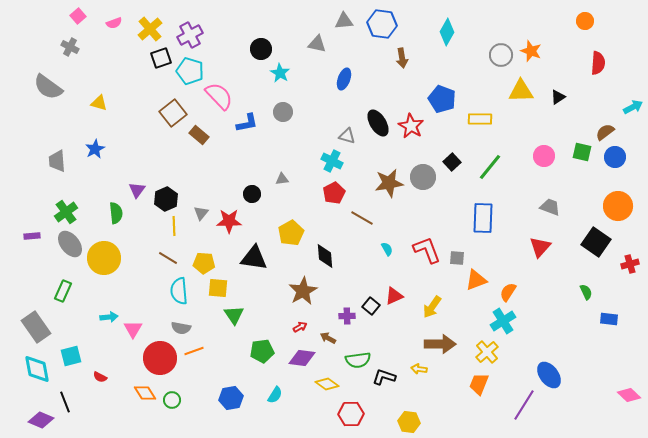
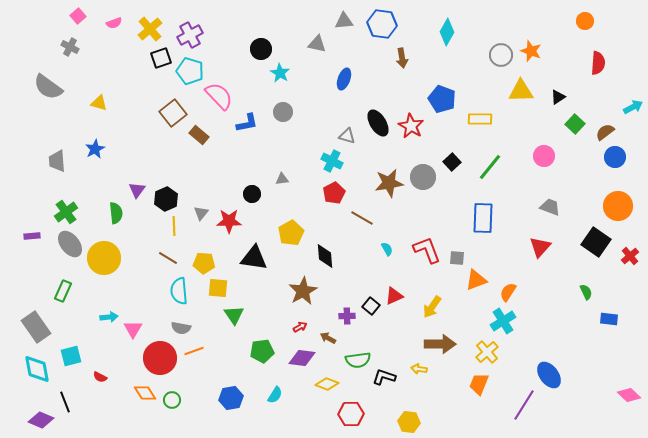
green square at (582, 152): moved 7 px left, 28 px up; rotated 30 degrees clockwise
red cross at (630, 264): moved 8 px up; rotated 24 degrees counterclockwise
yellow diamond at (327, 384): rotated 15 degrees counterclockwise
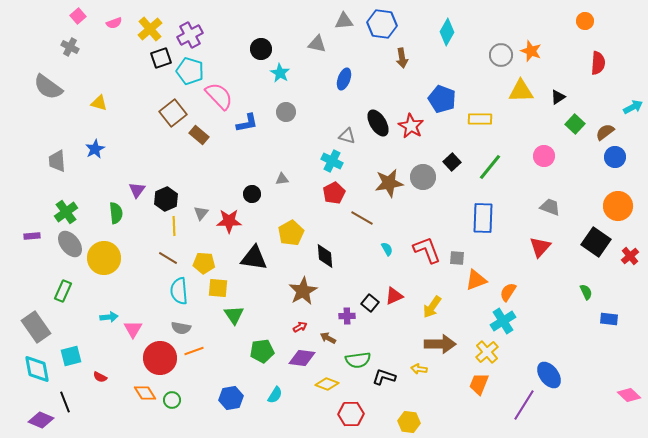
gray circle at (283, 112): moved 3 px right
black square at (371, 306): moved 1 px left, 3 px up
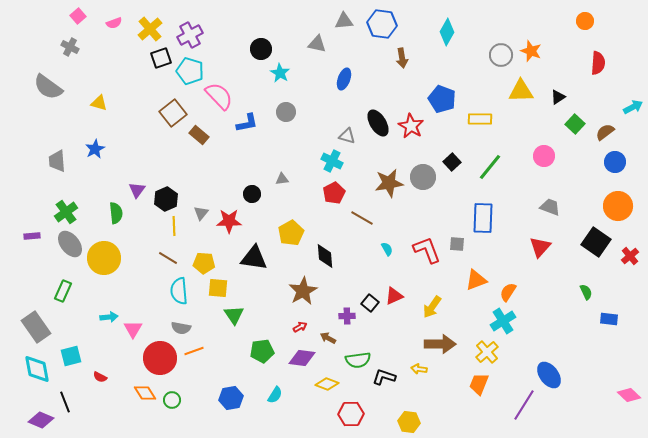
blue circle at (615, 157): moved 5 px down
gray square at (457, 258): moved 14 px up
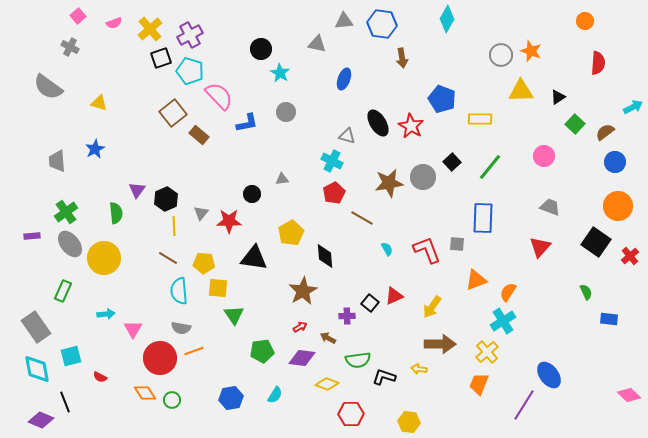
cyan diamond at (447, 32): moved 13 px up
cyan arrow at (109, 317): moved 3 px left, 3 px up
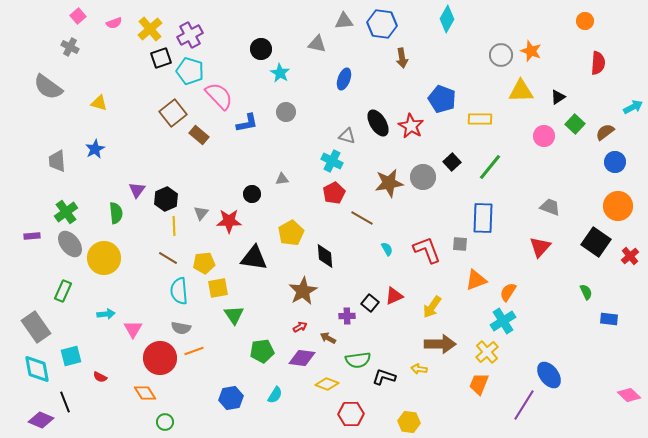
pink circle at (544, 156): moved 20 px up
gray square at (457, 244): moved 3 px right
yellow pentagon at (204, 263): rotated 10 degrees counterclockwise
yellow square at (218, 288): rotated 15 degrees counterclockwise
green circle at (172, 400): moved 7 px left, 22 px down
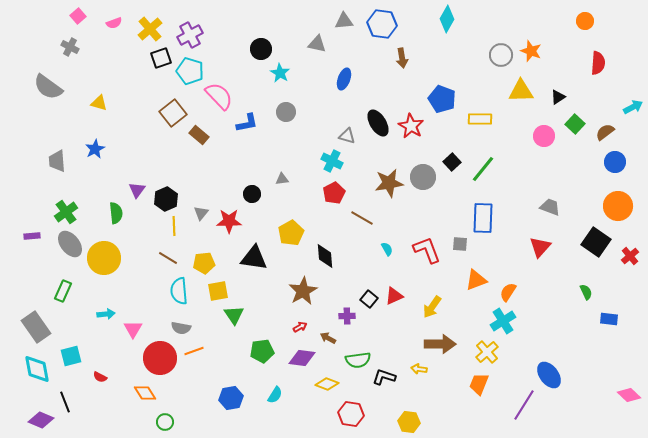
green line at (490, 167): moved 7 px left, 2 px down
yellow square at (218, 288): moved 3 px down
black square at (370, 303): moved 1 px left, 4 px up
red hexagon at (351, 414): rotated 10 degrees clockwise
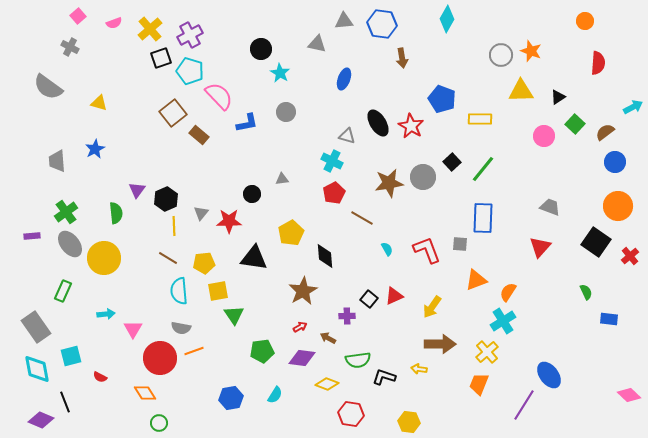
green circle at (165, 422): moved 6 px left, 1 px down
